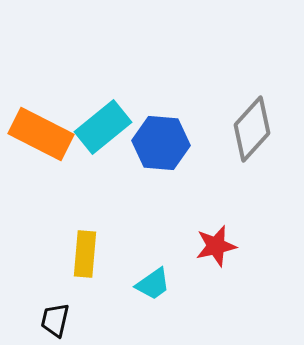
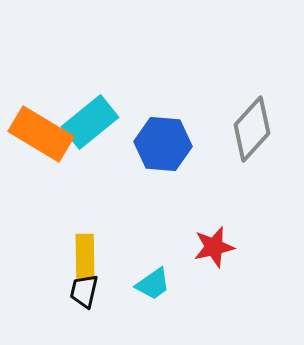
cyan rectangle: moved 13 px left, 5 px up
orange rectangle: rotated 4 degrees clockwise
blue hexagon: moved 2 px right, 1 px down
red star: moved 2 px left, 1 px down
yellow rectangle: moved 3 px down; rotated 6 degrees counterclockwise
black trapezoid: moved 29 px right, 29 px up
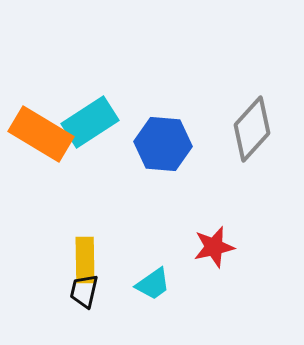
cyan rectangle: rotated 6 degrees clockwise
yellow rectangle: moved 3 px down
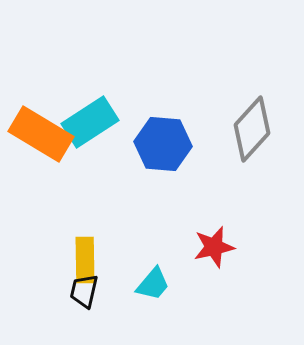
cyan trapezoid: rotated 15 degrees counterclockwise
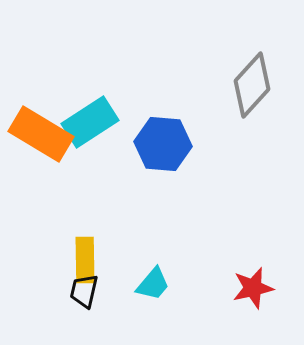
gray diamond: moved 44 px up
red star: moved 39 px right, 41 px down
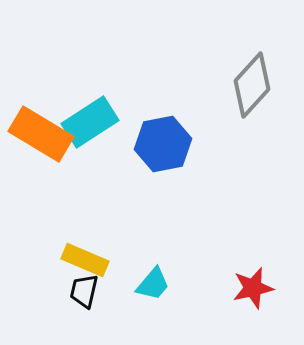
blue hexagon: rotated 16 degrees counterclockwise
yellow rectangle: rotated 66 degrees counterclockwise
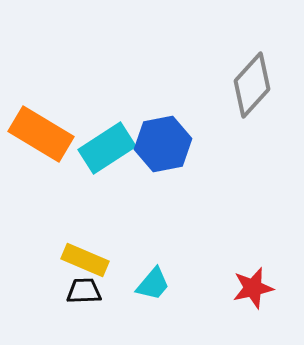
cyan rectangle: moved 17 px right, 26 px down
black trapezoid: rotated 75 degrees clockwise
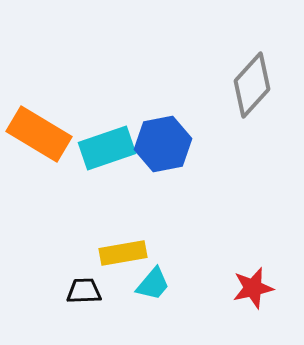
orange rectangle: moved 2 px left
cyan rectangle: rotated 14 degrees clockwise
yellow rectangle: moved 38 px right, 7 px up; rotated 33 degrees counterclockwise
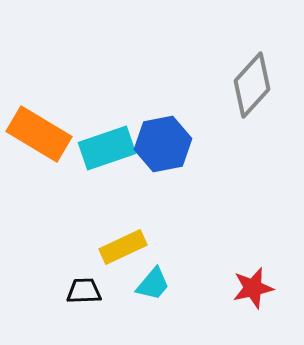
yellow rectangle: moved 6 px up; rotated 15 degrees counterclockwise
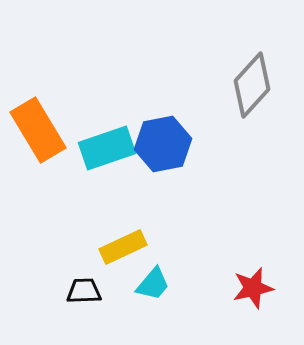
orange rectangle: moved 1 px left, 4 px up; rotated 28 degrees clockwise
